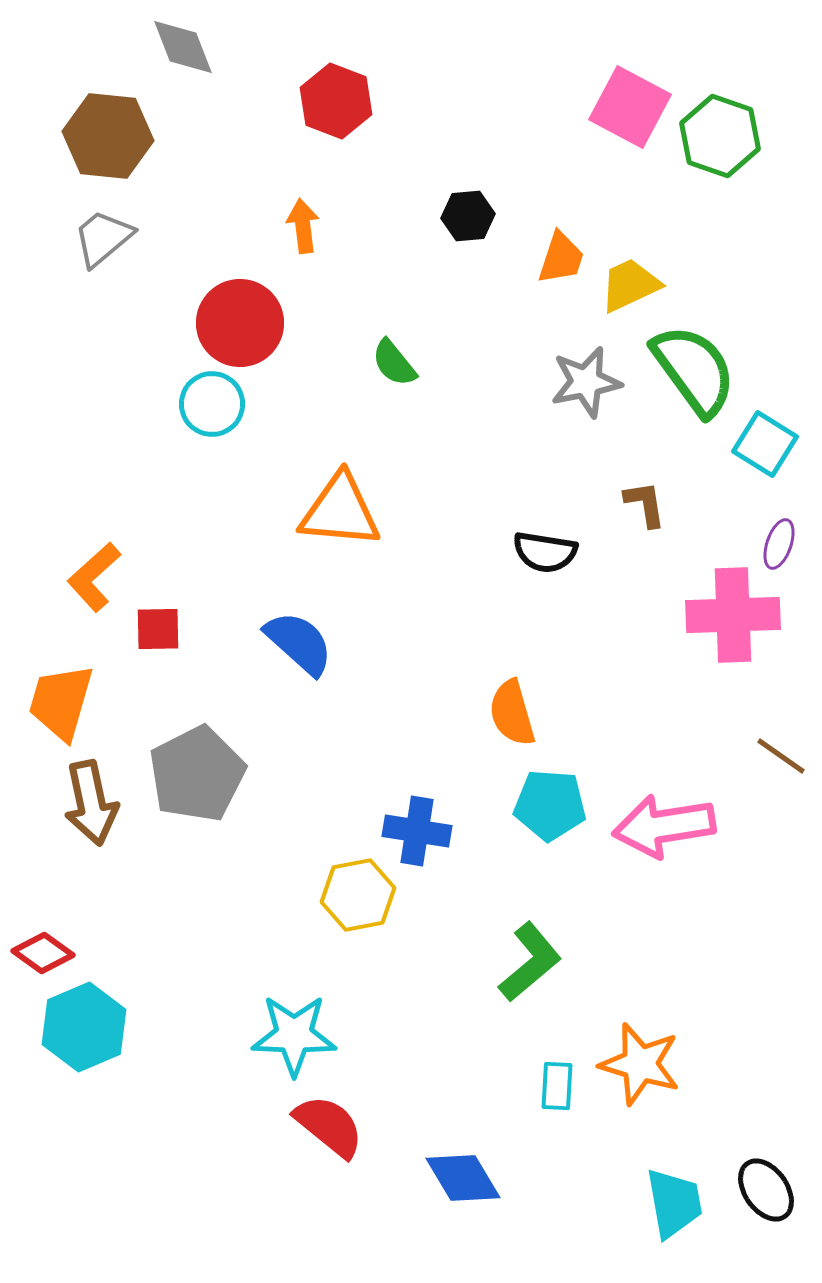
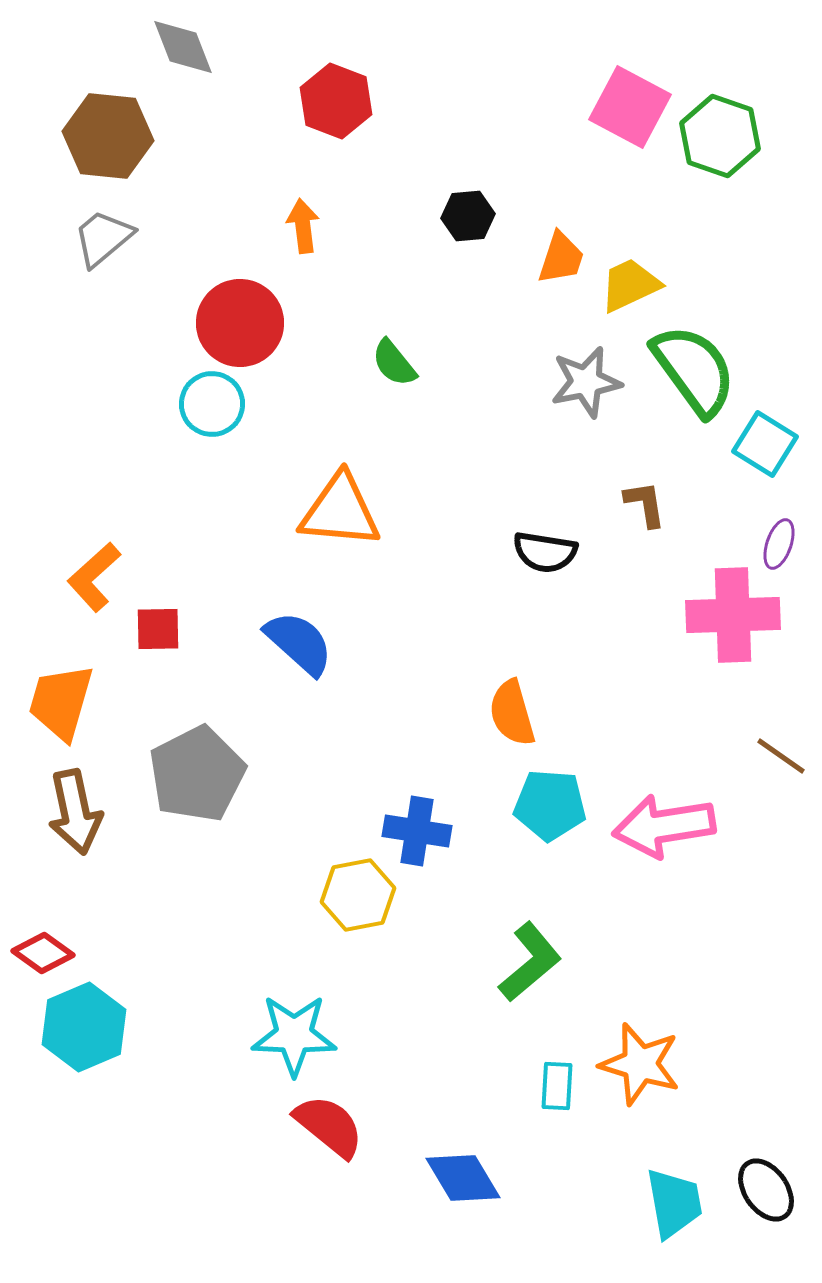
brown arrow at (91, 803): moved 16 px left, 9 px down
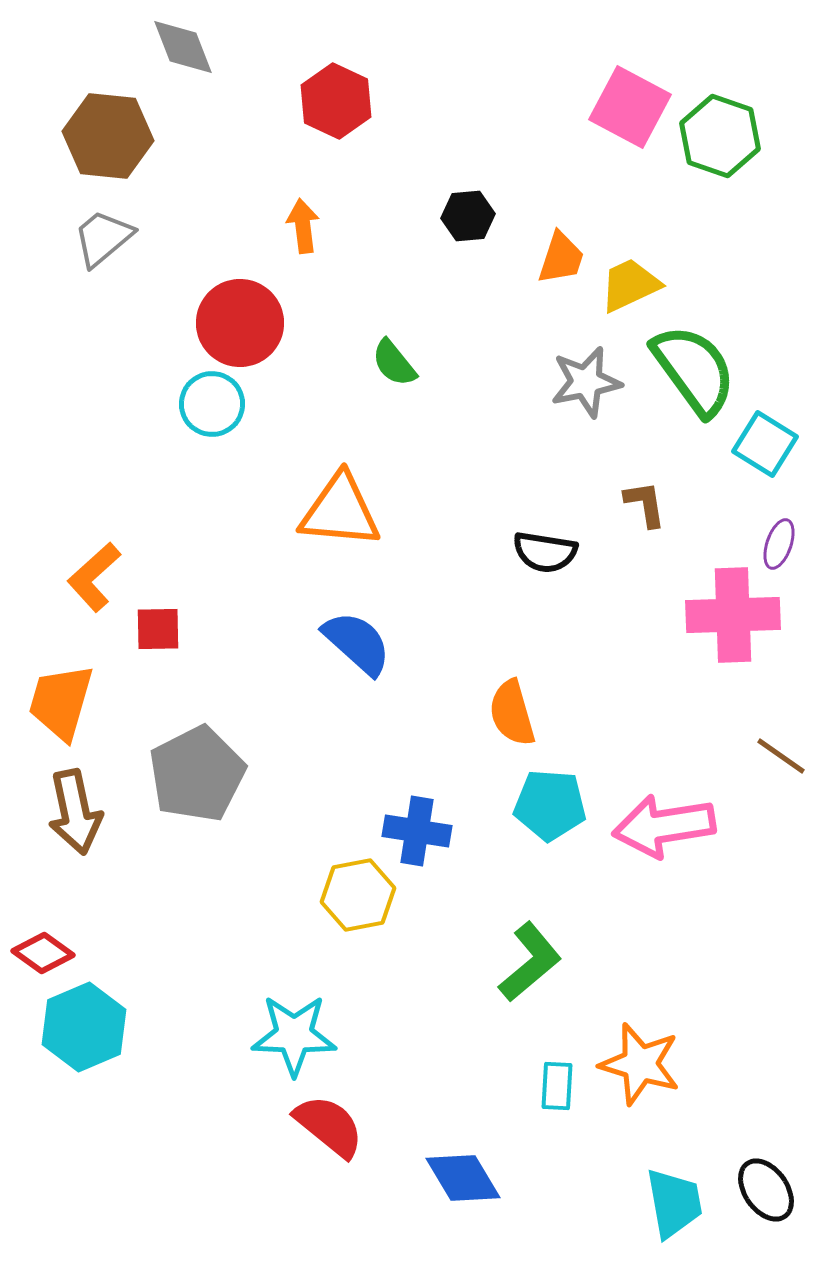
red hexagon at (336, 101): rotated 4 degrees clockwise
blue semicircle at (299, 643): moved 58 px right
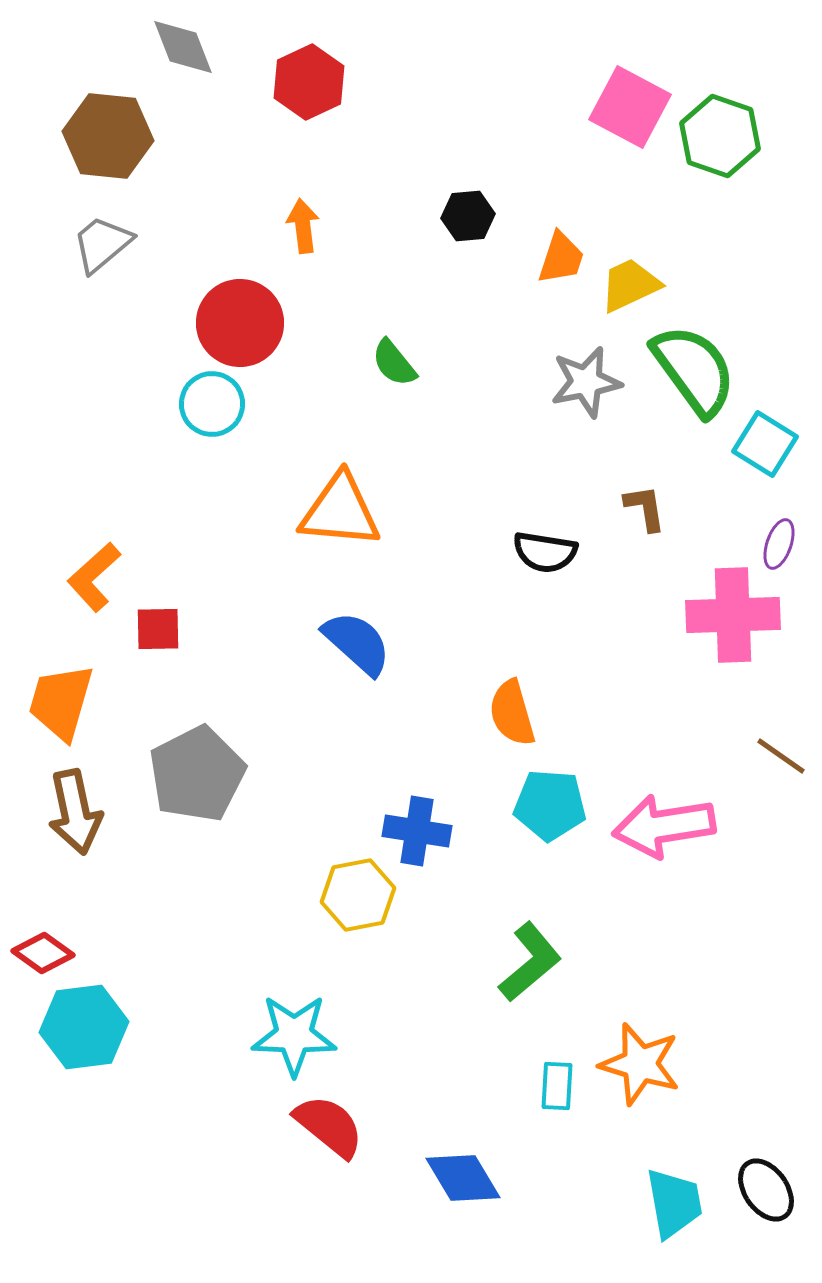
red hexagon at (336, 101): moved 27 px left, 19 px up; rotated 10 degrees clockwise
gray trapezoid at (103, 238): moved 1 px left, 6 px down
brown L-shape at (645, 504): moved 4 px down
cyan hexagon at (84, 1027): rotated 16 degrees clockwise
